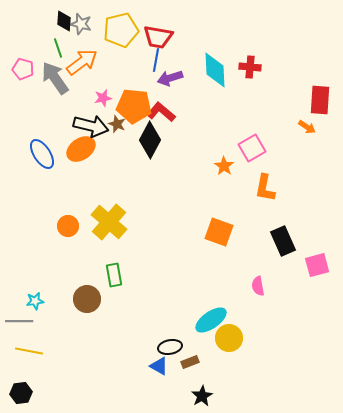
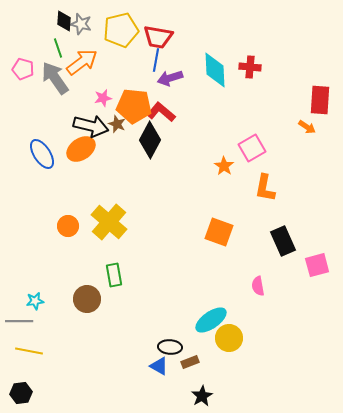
black ellipse at (170, 347): rotated 15 degrees clockwise
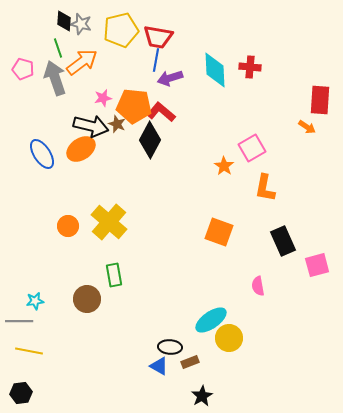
gray arrow at (55, 78): rotated 16 degrees clockwise
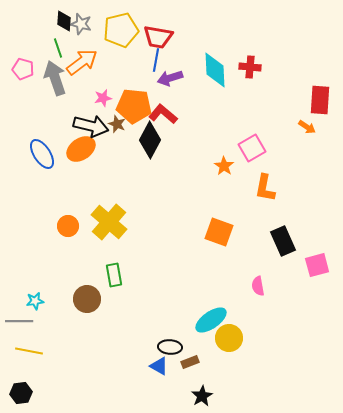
red L-shape at (161, 112): moved 2 px right, 2 px down
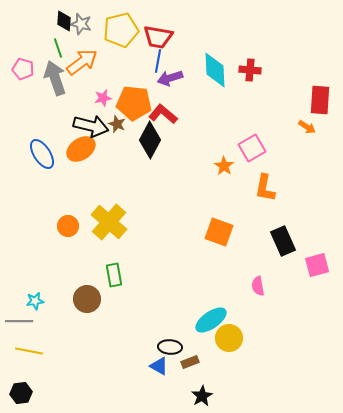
blue line at (156, 60): moved 2 px right, 1 px down
red cross at (250, 67): moved 3 px down
orange pentagon at (134, 106): moved 3 px up
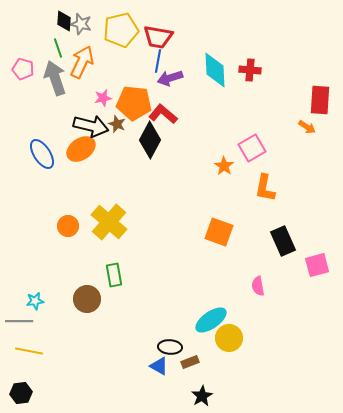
orange arrow at (82, 62): rotated 28 degrees counterclockwise
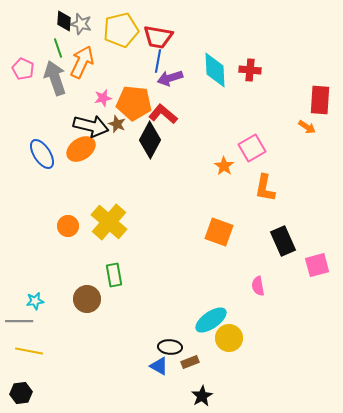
pink pentagon at (23, 69): rotated 10 degrees clockwise
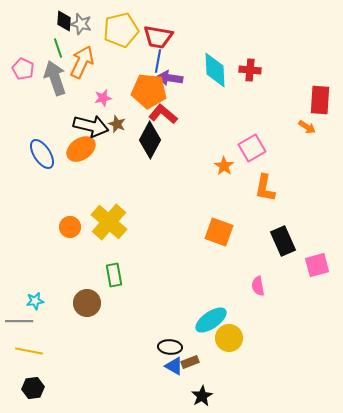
purple arrow at (170, 78): rotated 25 degrees clockwise
orange pentagon at (134, 103): moved 15 px right, 12 px up
orange circle at (68, 226): moved 2 px right, 1 px down
brown circle at (87, 299): moved 4 px down
blue triangle at (159, 366): moved 15 px right
black hexagon at (21, 393): moved 12 px right, 5 px up
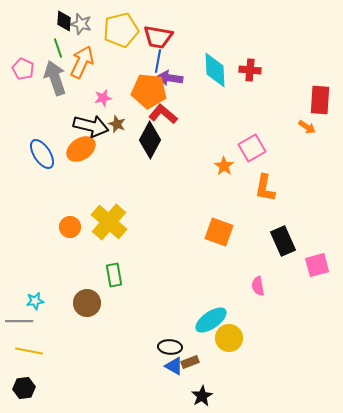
black hexagon at (33, 388): moved 9 px left
